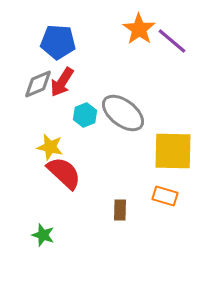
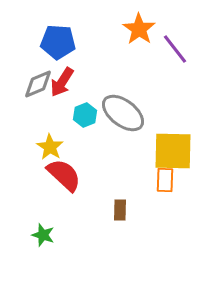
purple line: moved 3 px right, 8 px down; rotated 12 degrees clockwise
yellow star: rotated 20 degrees clockwise
red semicircle: moved 2 px down
orange rectangle: moved 16 px up; rotated 75 degrees clockwise
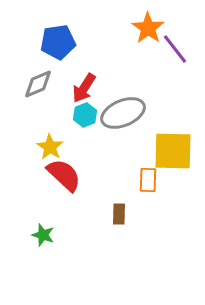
orange star: moved 9 px right, 1 px up
blue pentagon: rotated 12 degrees counterclockwise
red arrow: moved 22 px right, 6 px down
gray ellipse: rotated 60 degrees counterclockwise
orange rectangle: moved 17 px left
brown rectangle: moved 1 px left, 4 px down
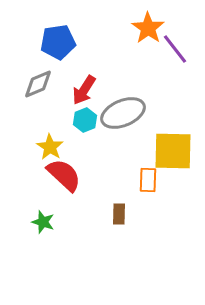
red arrow: moved 2 px down
cyan hexagon: moved 5 px down
green star: moved 13 px up
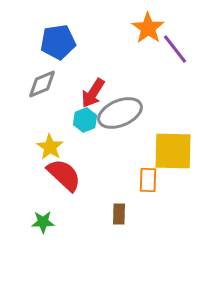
gray diamond: moved 4 px right
red arrow: moved 9 px right, 3 px down
gray ellipse: moved 3 px left
green star: rotated 20 degrees counterclockwise
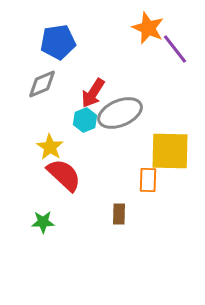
orange star: rotated 12 degrees counterclockwise
yellow square: moved 3 px left
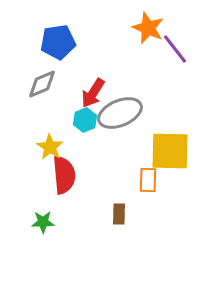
red semicircle: rotated 42 degrees clockwise
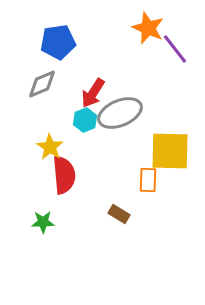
brown rectangle: rotated 60 degrees counterclockwise
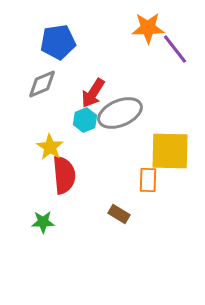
orange star: rotated 24 degrees counterclockwise
